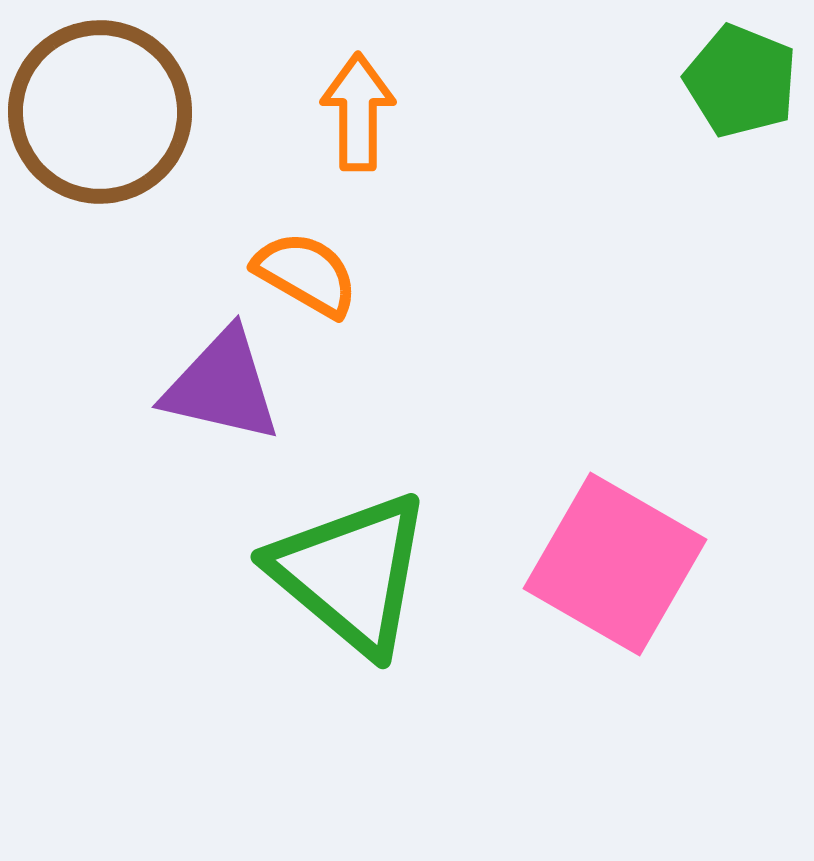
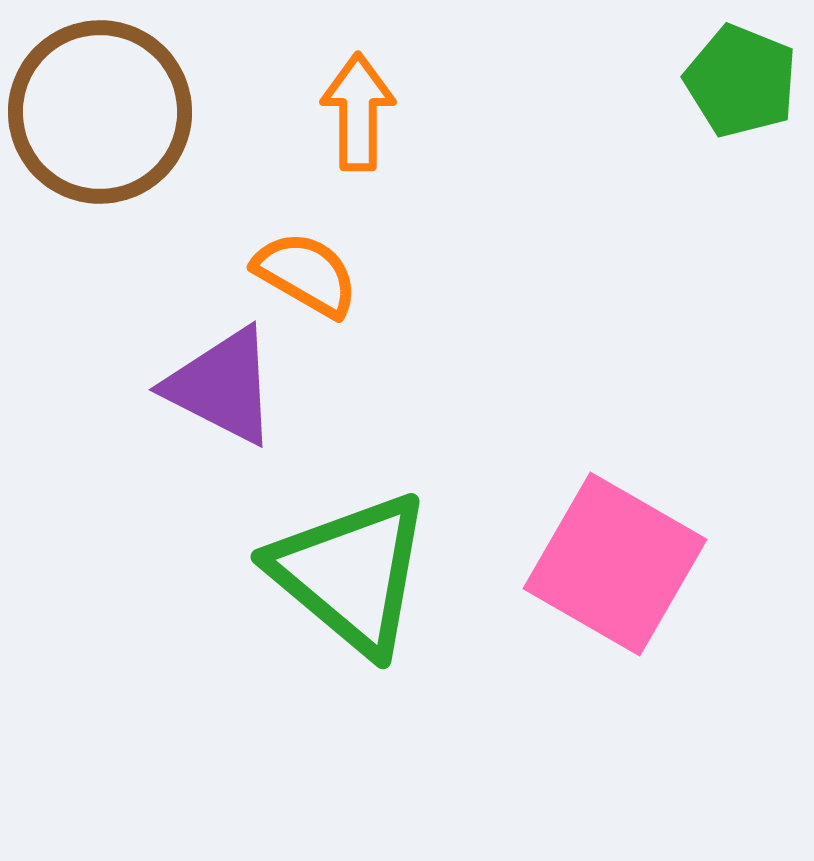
purple triangle: rotated 14 degrees clockwise
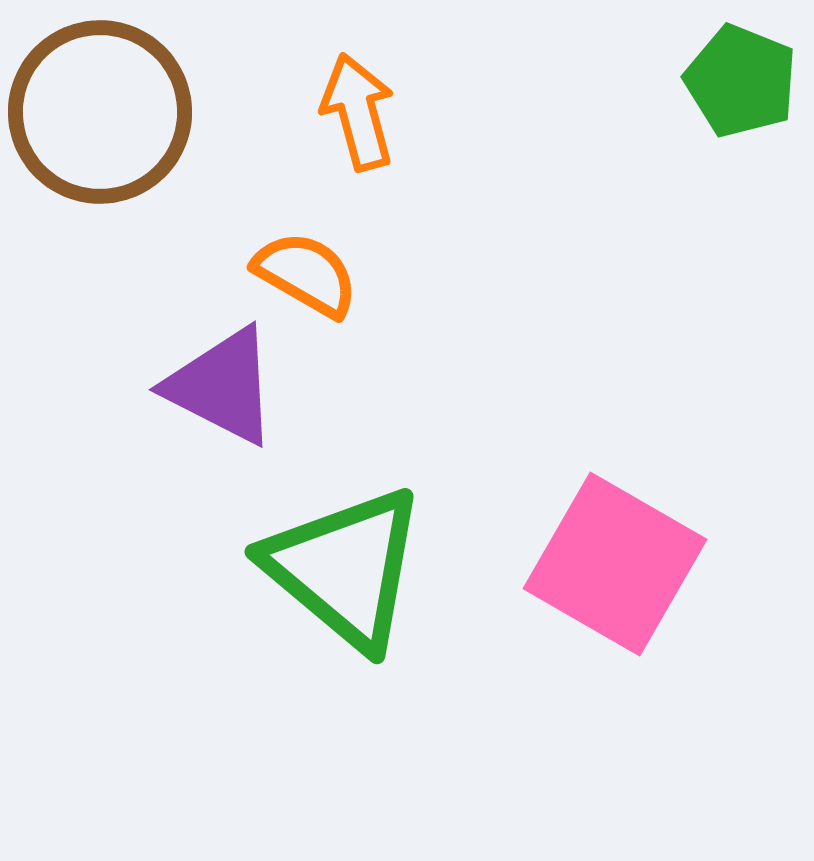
orange arrow: rotated 15 degrees counterclockwise
green triangle: moved 6 px left, 5 px up
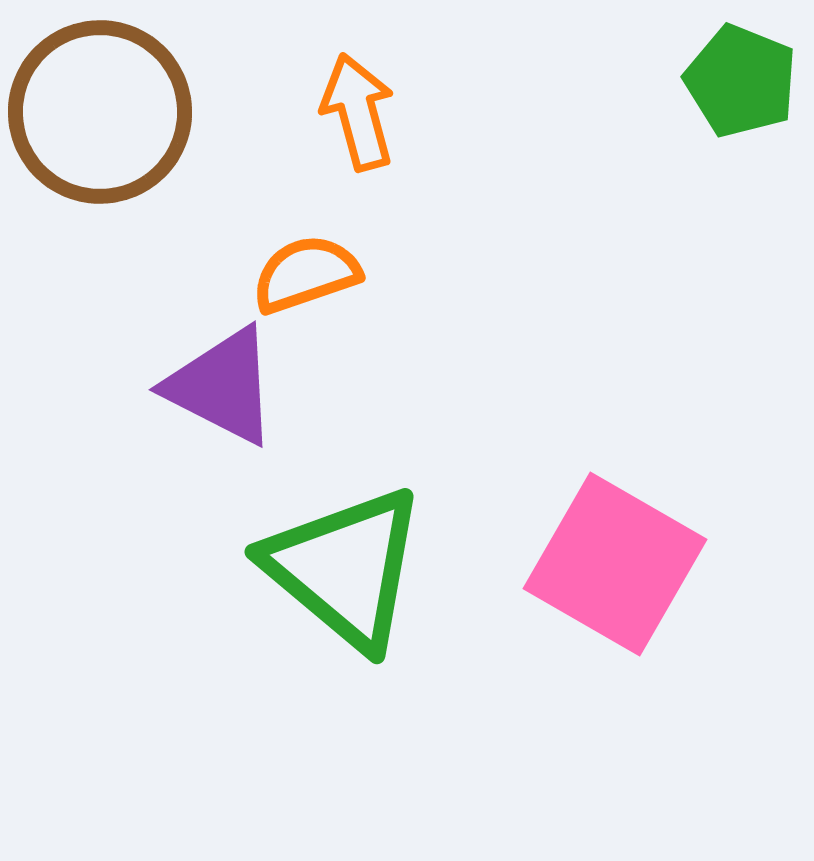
orange semicircle: rotated 49 degrees counterclockwise
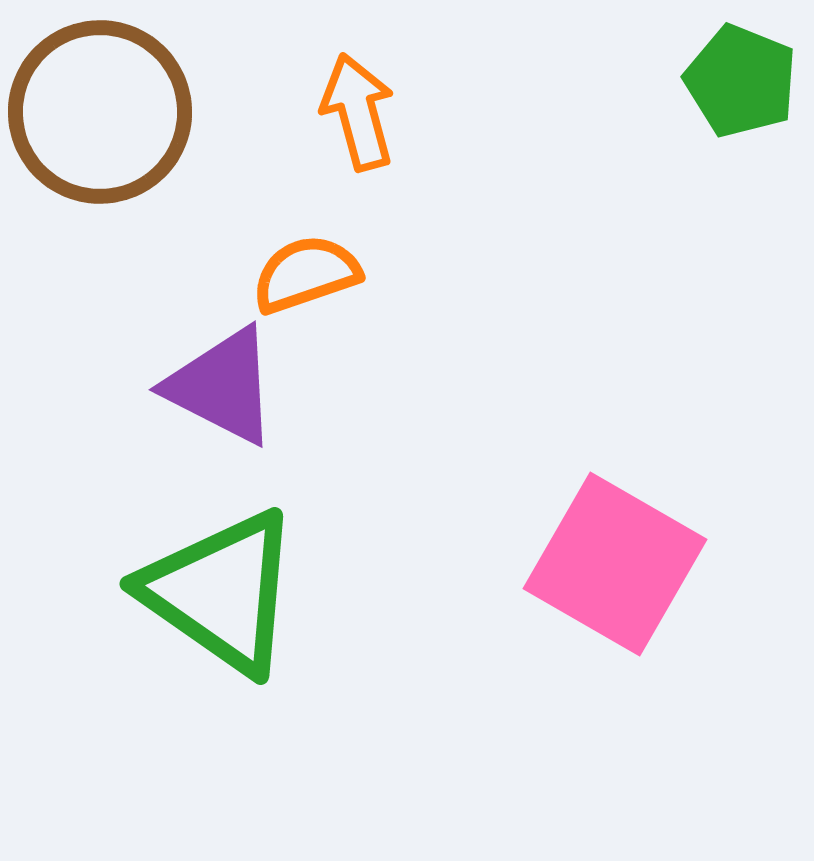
green triangle: moved 124 px left, 24 px down; rotated 5 degrees counterclockwise
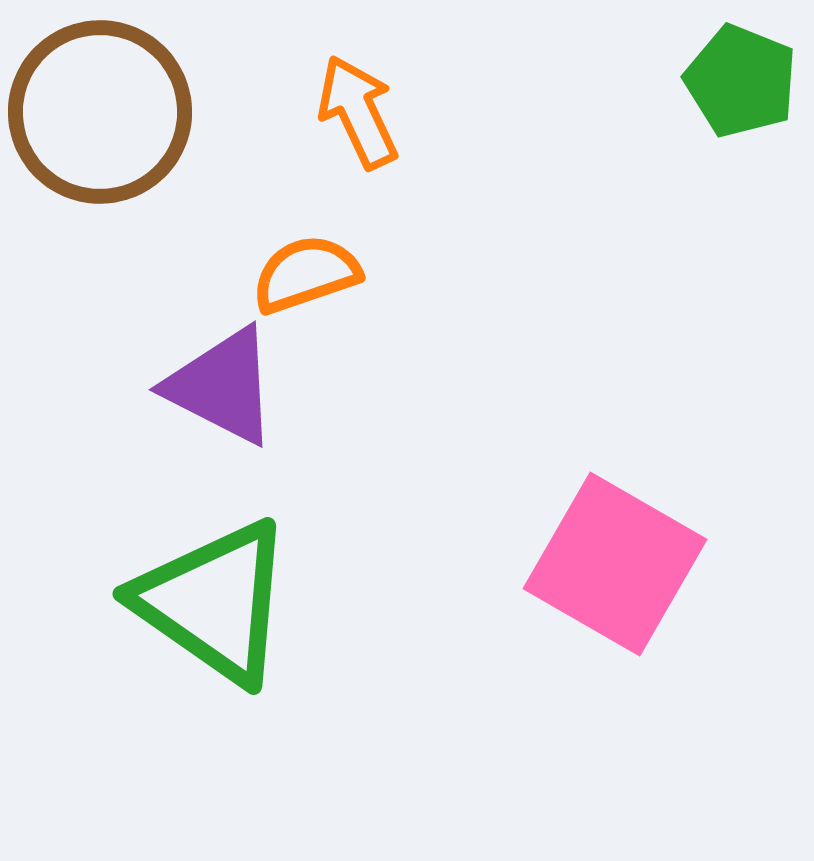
orange arrow: rotated 10 degrees counterclockwise
green triangle: moved 7 px left, 10 px down
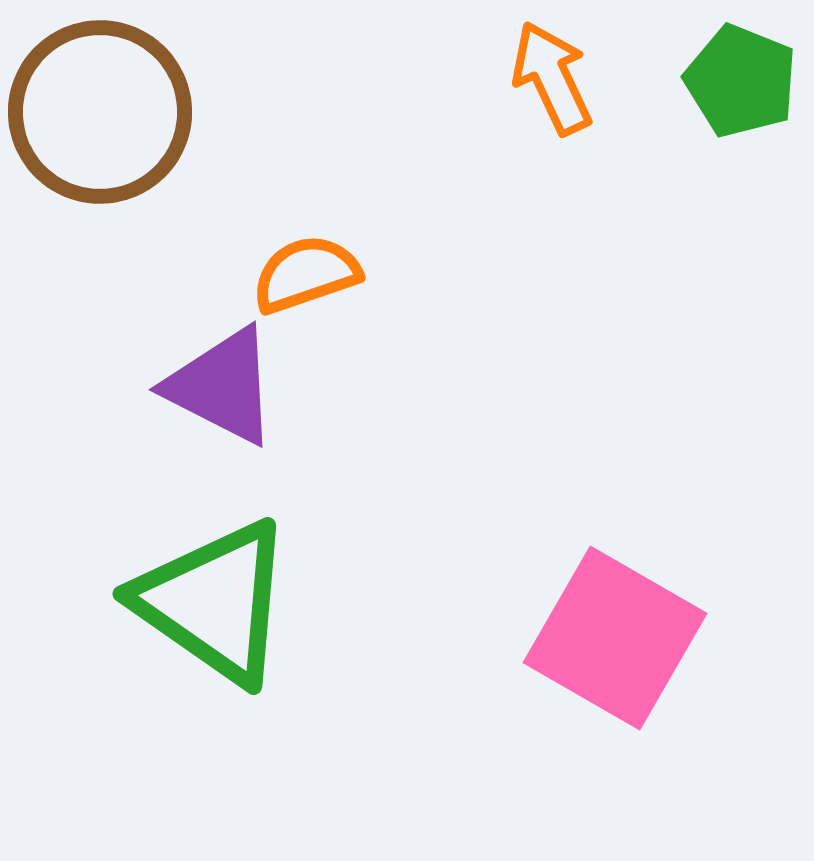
orange arrow: moved 194 px right, 34 px up
pink square: moved 74 px down
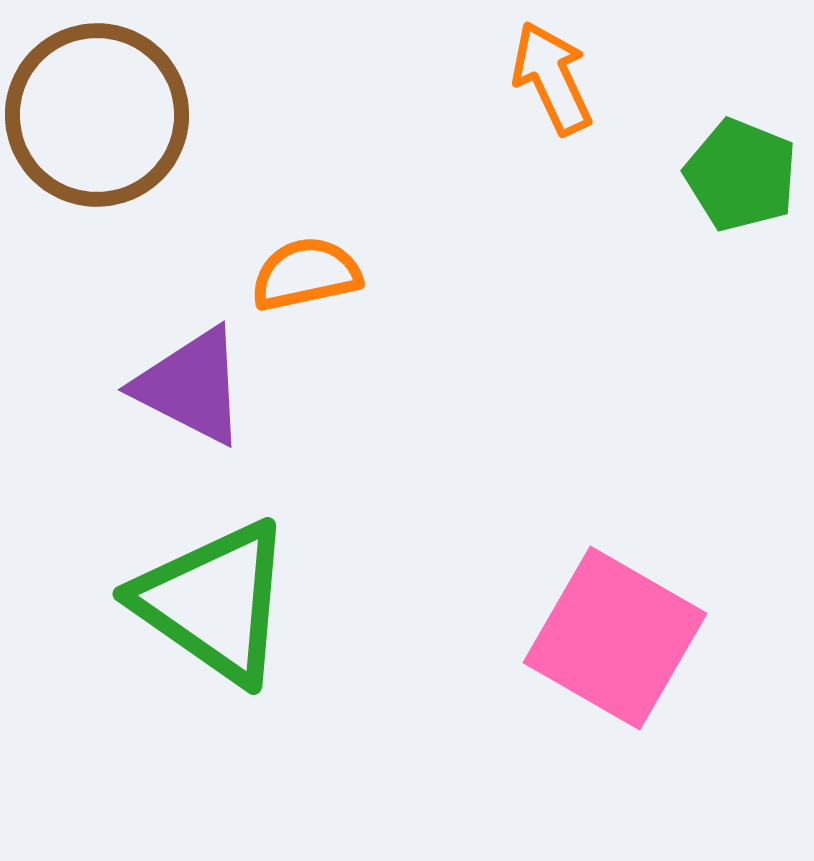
green pentagon: moved 94 px down
brown circle: moved 3 px left, 3 px down
orange semicircle: rotated 7 degrees clockwise
purple triangle: moved 31 px left
